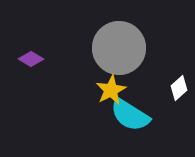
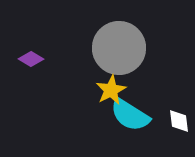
white diamond: moved 33 px down; rotated 55 degrees counterclockwise
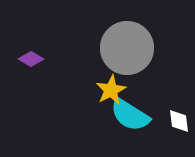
gray circle: moved 8 px right
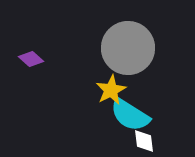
gray circle: moved 1 px right
purple diamond: rotated 10 degrees clockwise
white diamond: moved 35 px left, 20 px down
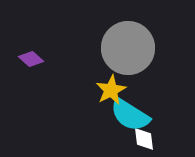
white diamond: moved 2 px up
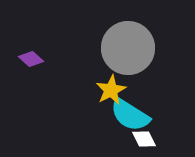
white diamond: rotated 20 degrees counterclockwise
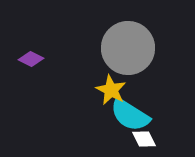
purple diamond: rotated 15 degrees counterclockwise
yellow star: rotated 16 degrees counterclockwise
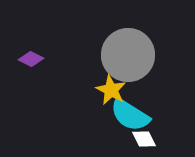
gray circle: moved 7 px down
